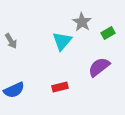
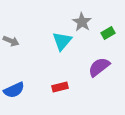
gray arrow: rotated 35 degrees counterclockwise
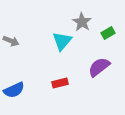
red rectangle: moved 4 px up
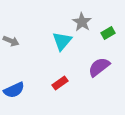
red rectangle: rotated 21 degrees counterclockwise
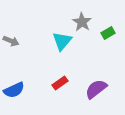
purple semicircle: moved 3 px left, 22 px down
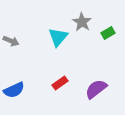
cyan triangle: moved 4 px left, 4 px up
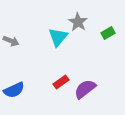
gray star: moved 4 px left
red rectangle: moved 1 px right, 1 px up
purple semicircle: moved 11 px left
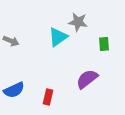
gray star: rotated 24 degrees counterclockwise
green rectangle: moved 4 px left, 11 px down; rotated 64 degrees counterclockwise
cyan triangle: rotated 15 degrees clockwise
red rectangle: moved 13 px left, 15 px down; rotated 42 degrees counterclockwise
purple semicircle: moved 2 px right, 10 px up
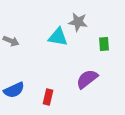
cyan triangle: rotated 45 degrees clockwise
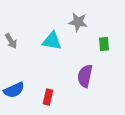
cyan triangle: moved 6 px left, 4 px down
gray arrow: rotated 35 degrees clockwise
purple semicircle: moved 2 px left, 3 px up; rotated 40 degrees counterclockwise
